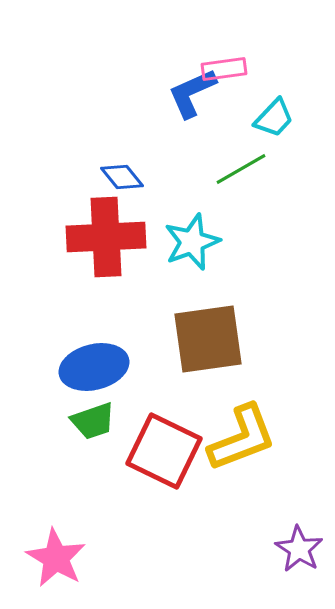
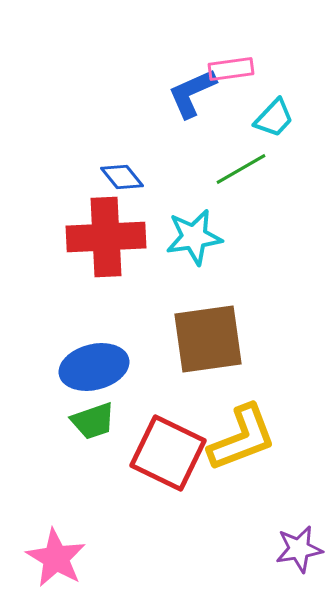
pink rectangle: moved 7 px right
cyan star: moved 2 px right, 5 px up; rotated 12 degrees clockwise
red square: moved 4 px right, 2 px down
purple star: rotated 30 degrees clockwise
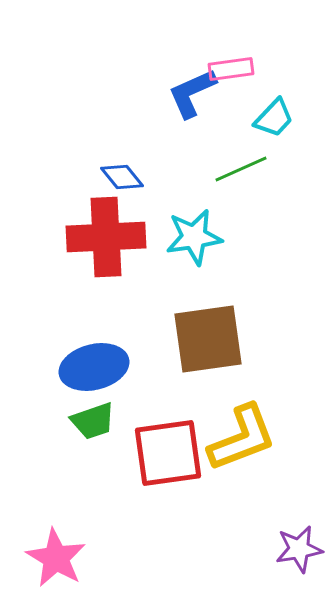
green line: rotated 6 degrees clockwise
red square: rotated 34 degrees counterclockwise
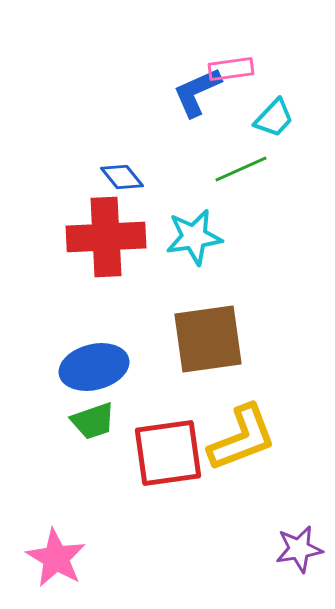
blue L-shape: moved 5 px right, 1 px up
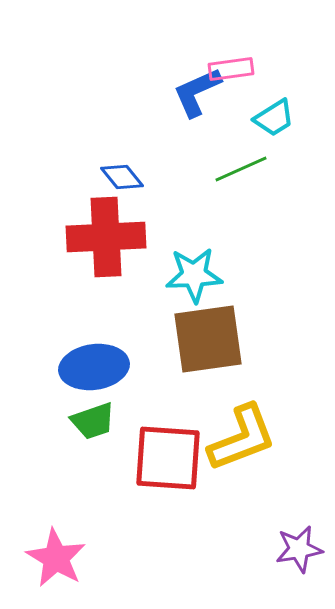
cyan trapezoid: rotated 15 degrees clockwise
cyan star: moved 38 px down; rotated 6 degrees clockwise
blue ellipse: rotated 6 degrees clockwise
red square: moved 5 px down; rotated 12 degrees clockwise
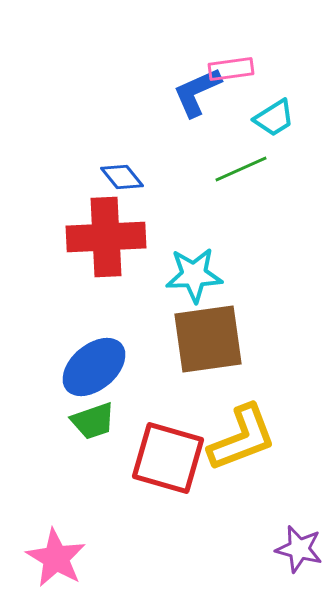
blue ellipse: rotated 32 degrees counterclockwise
red square: rotated 12 degrees clockwise
purple star: rotated 24 degrees clockwise
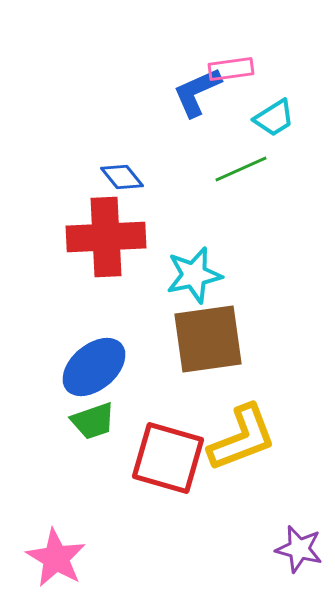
cyan star: rotated 10 degrees counterclockwise
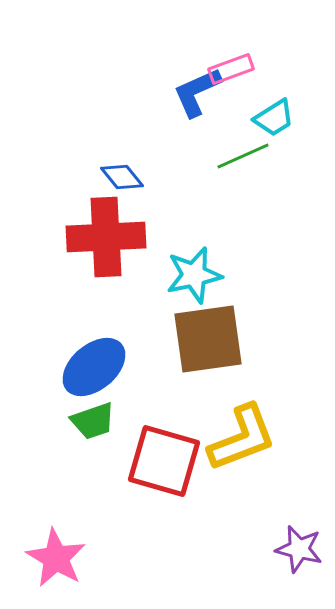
pink rectangle: rotated 12 degrees counterclockwise
green line: moved 2 px right, 13 px up
red square: moved 4 px left, 3 px down
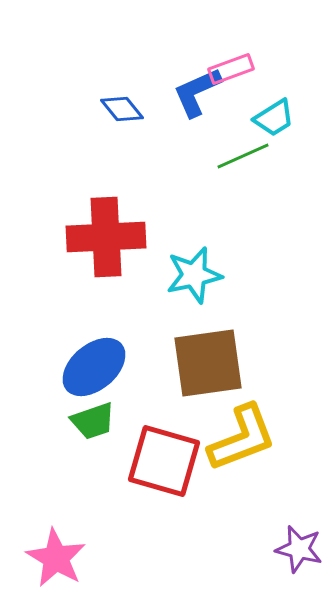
blue diamond: moved 68 px up
brown square: moved 24 px down
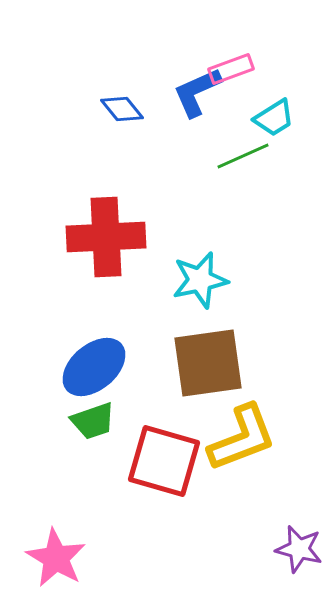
cyan star: moved 6 px right, 5 px down
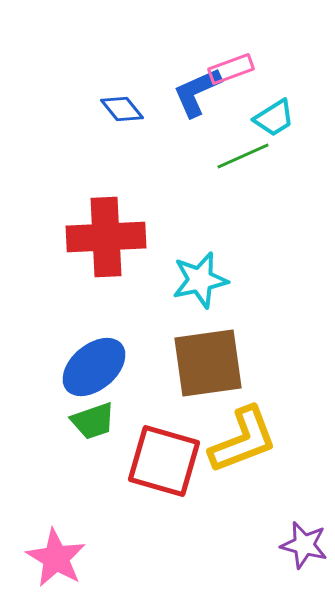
yellow L-shape: moved 1 px right, 2 px down
purple star: moved 5 px right, 4 px up
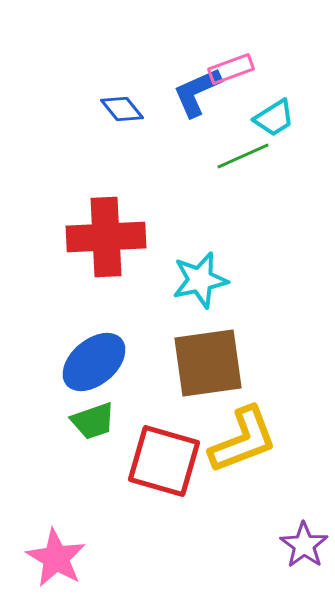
blue ellipse: moved 5 px up
purple star: rotated 21 degrees clockwise
